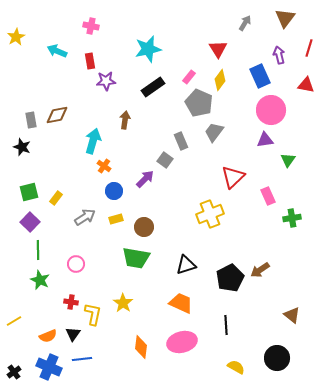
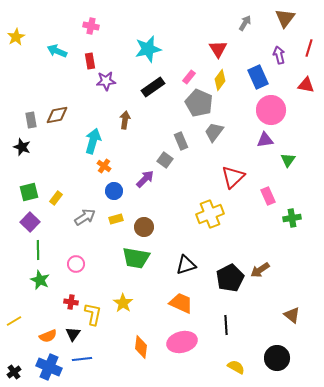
blue rectangle at (260, 76): moved 2 px left, 1 px down
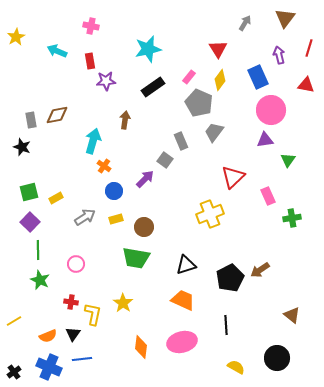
yellow rectangle at (56, 198): rotated 24 degrees clockwise
orange trapezoid at (181, 303): moved 2 px right, 3 px up
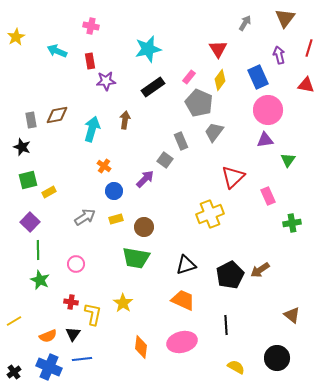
pink circle at (271, 110): moved 3 px left
cyan arrow at (93, 141): moved 1 px left, 12 px up
green square at (29, 192): moved 1 px left, 12 px up
yellow rectangle at (56, 198): moved 7 px left, 6 px up
green cross at (292, 218): moved 5 px down
black pentagon at (230, 278): moved 3 px up
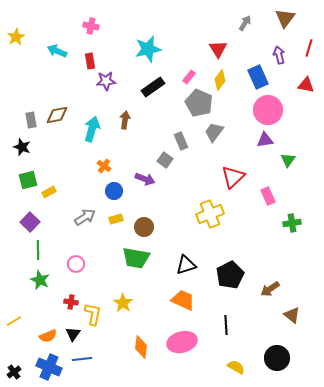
purple arrow at (145, 179): rotated 66 degrees clockwise
brown arrow at (260, 270): moved 10 px right, 19 px down
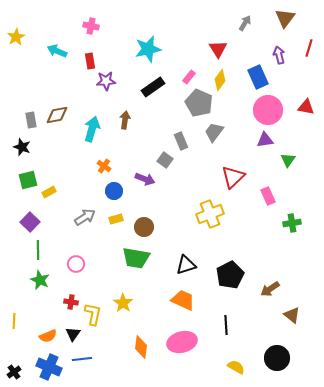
red triangle at (306, 85): moved 22 px down
yellow line at (14, 321): rotated 56 degrees counterclockwise
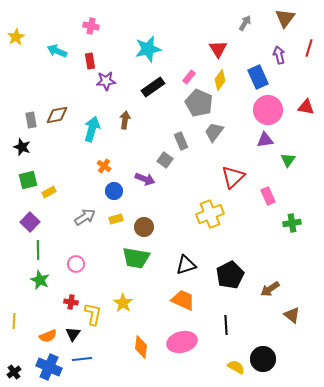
black circle at (277, 358): moved 14 px left, 1 px down
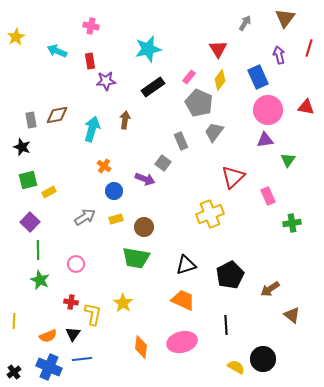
gray square at (165, 160): moved 2 px left, 3 px down
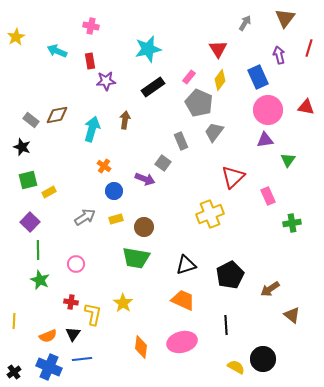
gray rectangle at (31, 120): rotated 42 degrees counterclockwise
